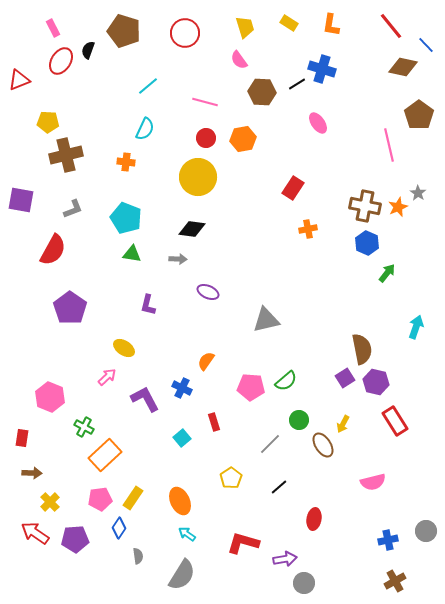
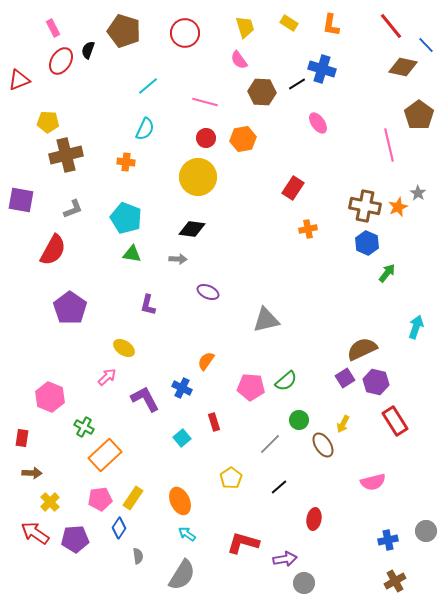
brown semicircle at (362, 349): rotated 104 degrees counterclockwise
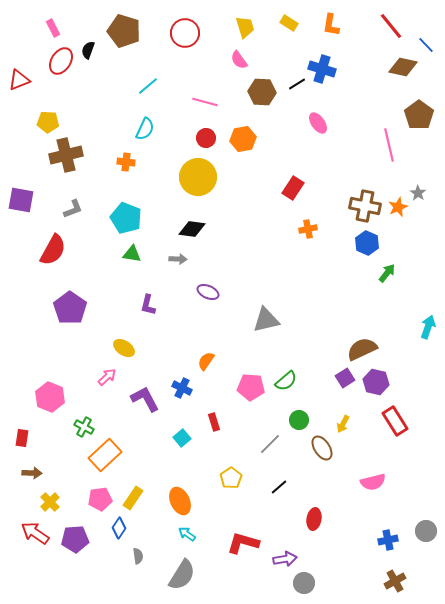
cyan arrow at (416, 327): moved 12 px right
brown ellipse at (323, 445): moved 1 px left, 3 px down
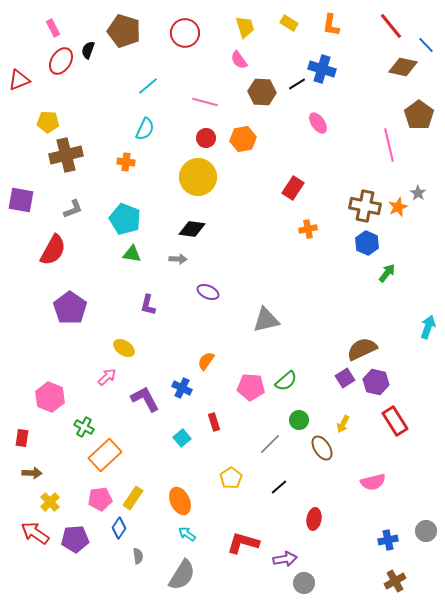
cyan pentagon at (126, 218): moved 1 px left, 1 px down
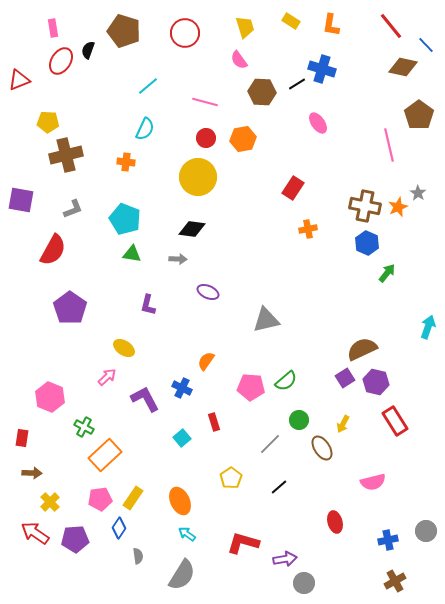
yellow rectangle at (289, 23): moved 2 px right, 2 px up
pink rectangle at (53, 28): rotated 18 degrees clockwise
red ellipse at (314, 519): moved 21 px right, 3 px down; rotated 25 degrees counterclockwise
